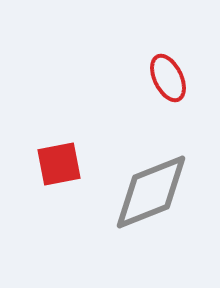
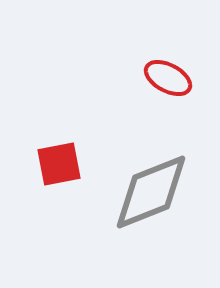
red ellipse: rotated 36 degrees counterclockwise
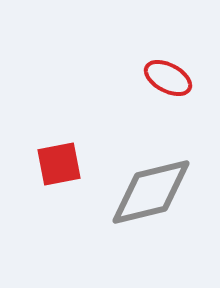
gray diamond: rotated 8 degrees clockwise
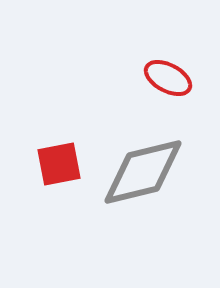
gray diamond: moved 8 px left, 20 px up
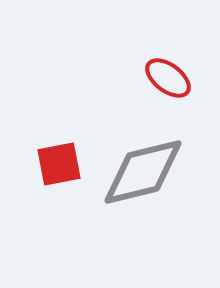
red ellipse: rotated 9 degrees clockwise
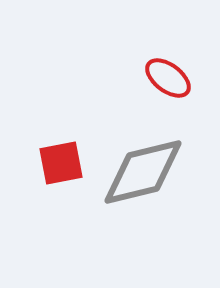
red square: moved 2 px right, 1 px up
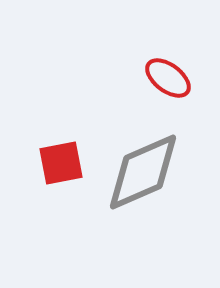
gray diamond: rotated 10 degrees counterclockwise
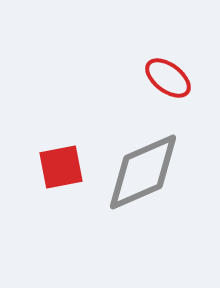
red square: moved 4 px down
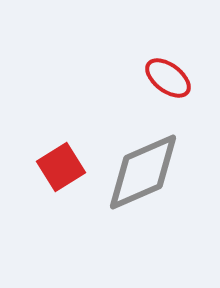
red square: rotated 21 degrees counterclockwise
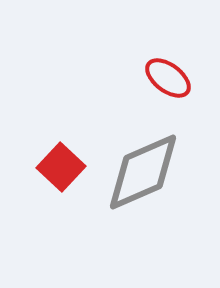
red square: rotated 15 degrees counterclockwise
